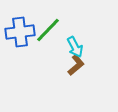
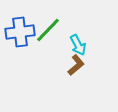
cyan arrow: moved 3 px right, 2 px up
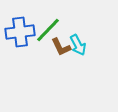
brown L-shape: moved 15 px left, 18 px up; rotated 105 degrees clockwise
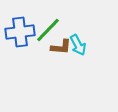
brown L-shape: rotated 60 degrees counterclockwise
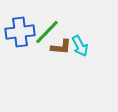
green line: moved 1 px left, 2 px down
cyan arrow: moved 2 px right, 1 px down
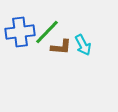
cyan arrow: moved 3 px right, 1 px up
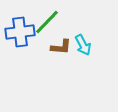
green line: moved 10 px up
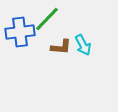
green line: moved 3 px up
